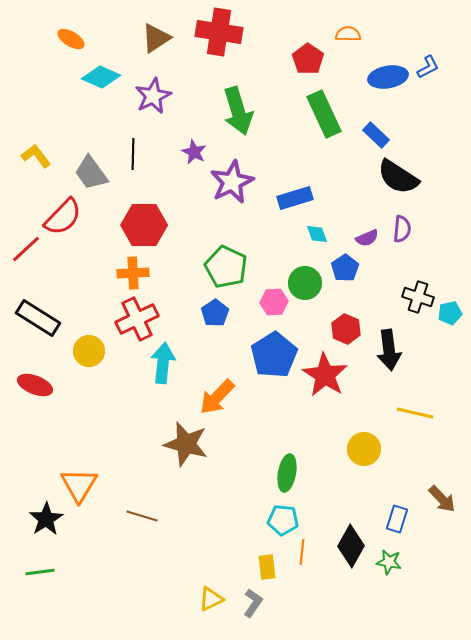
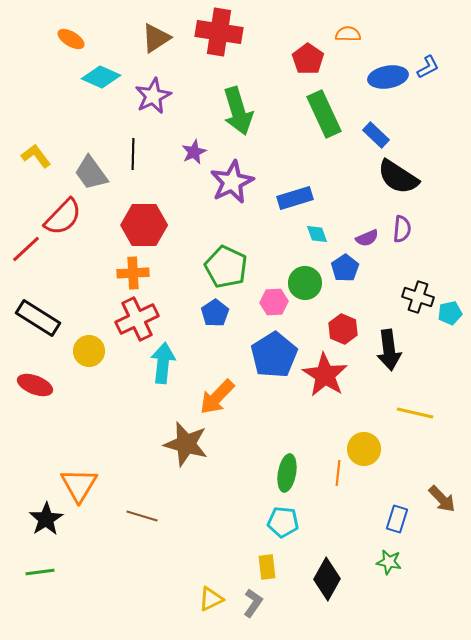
purple star at (194, 152): rotated 20 degrees clockwise
red hexagon at (346, 329): moved 3 px left
cyan pentagon at (283, 520): moved 2 px down
black diamond at (351, 546): moved 24 px left, 33 px down
orange line at (302, 552): moved 36 px right, 79 px up
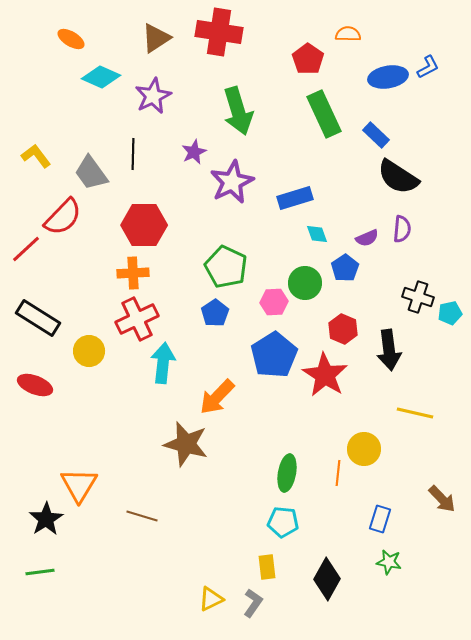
blue rectangle at (397, 519): moved 17 px left
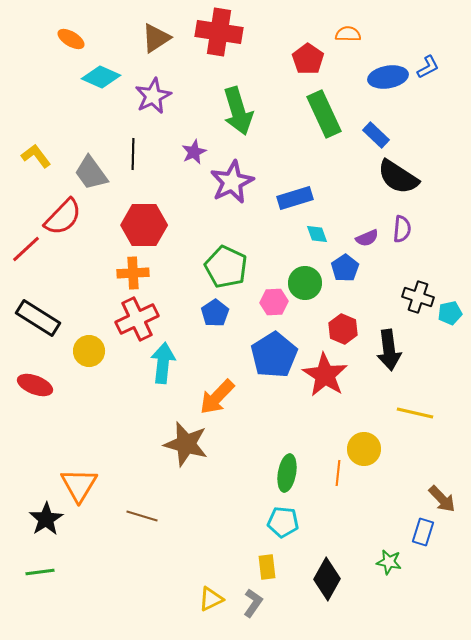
blue rectangle at (380, 519): moved 43 px right, 13 px down
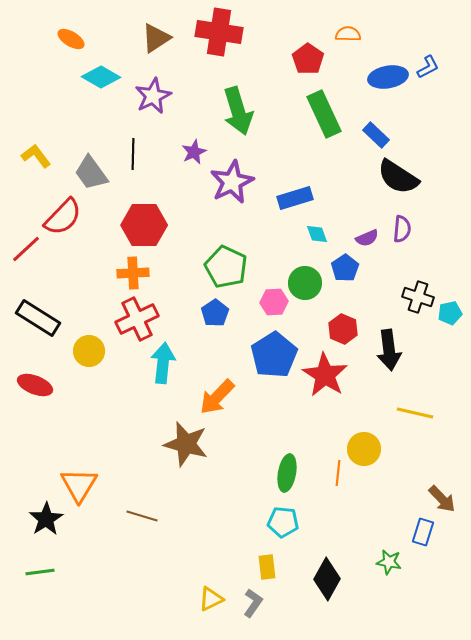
cyan diamond at (101, 77): rotated 6 degrees clockwise
